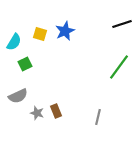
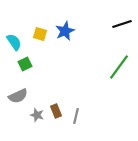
cyan semicircle: rotated 66 degrees counterclockwise
gray star: moved 2 px down
gray line: moved 22 px left, 1 px up
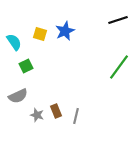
black line: moved 4 px left, 4 px up
green square: moved 1 px right, 2 px down
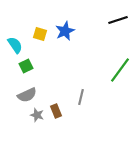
cyan semicircle: moved 1 px right, 3 px down
green line: moved 1 px right, 3 px down
gray semicircle: moved 9 px right, 1 px up
gray line: moved 5 px right, 19 px up
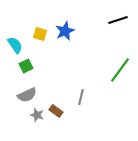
brown rectangle: rotated 32 degrees counterclockwise
